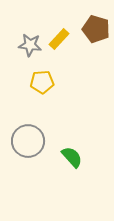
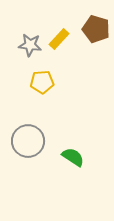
green semicircle: moved 1 px right; rotated 15 degrees counterclockwise
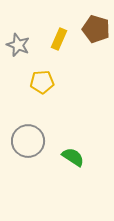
yellow rectangle: rotated 20 degrees counterclockwise
gray star: moved 12 px left; rotated 15 degrees clockwise
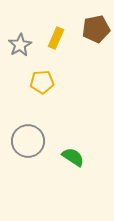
brown pentagon: rotated 28 degrees counterclockwise
yellow rectangle: moved 3 px left, 1 px up
gray star: moved 2 px right; rotated 20 degrees clockwise
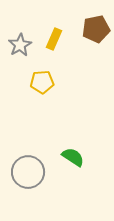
yellow rectangle: moved 2 px left, 1 px down
gray circle: moved 31 px down
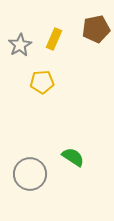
gray circle: moved 2 px right, 2 px down
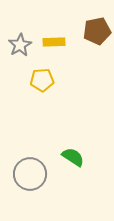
brown pentagon: moved 1 px right, 2 px down
yellow rectangle: moved 3 px down; rotated 65 degrees clockwise
yellow pentagon: moved 2 px up
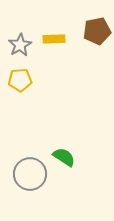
yellow rectangle: moved 3 px up
yellow pentagon: moved 22 px left
green semicircle: moved 9 px left
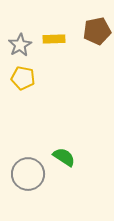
yellow pentagon: moved 3 px right, 2 px up; rotated 15 degrees clockwise
gray circle: moved 2 px left
